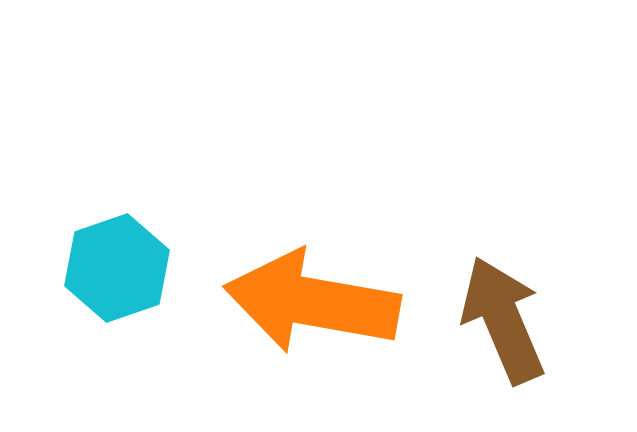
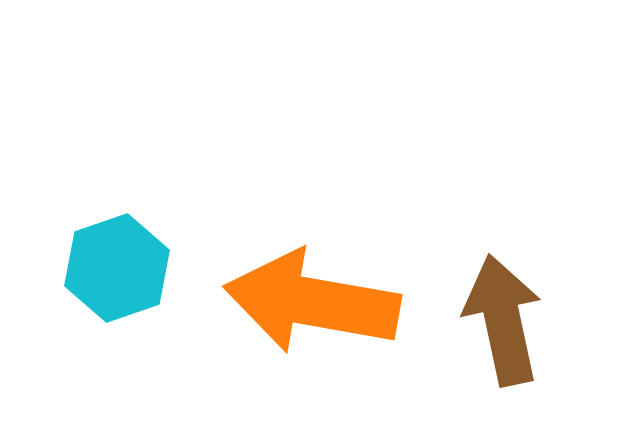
brown arrow: rotated 11 degrees clockwise
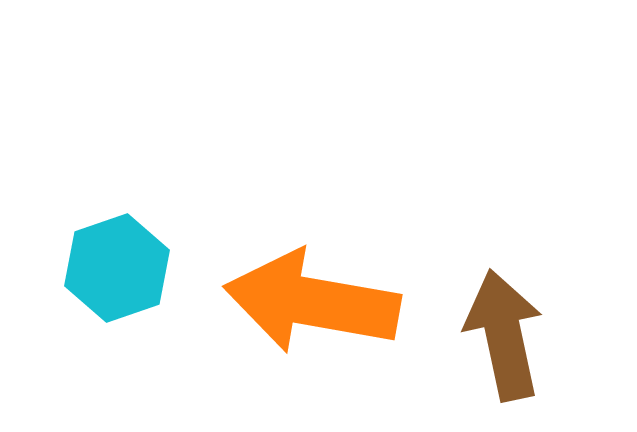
brown arrow: moved 1 px right, 15 px down
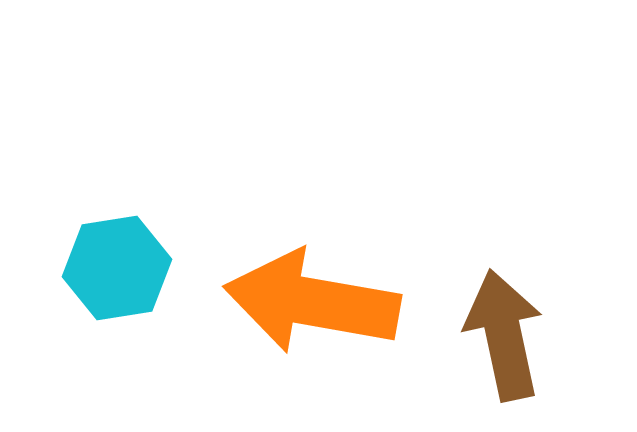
cyan hexagon: rotated 10 degrees clockwise
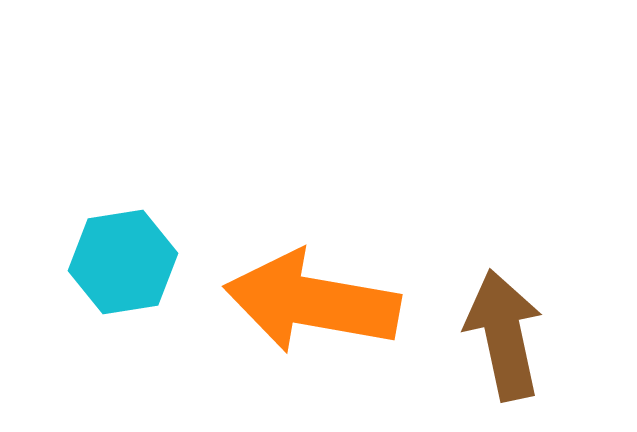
cyan hexagon: moved 6 px right, 6 px up
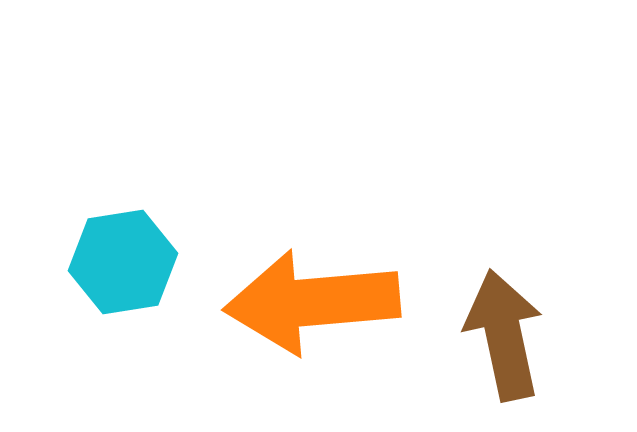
orange arrow: rotated 15 degrees counterclockwise
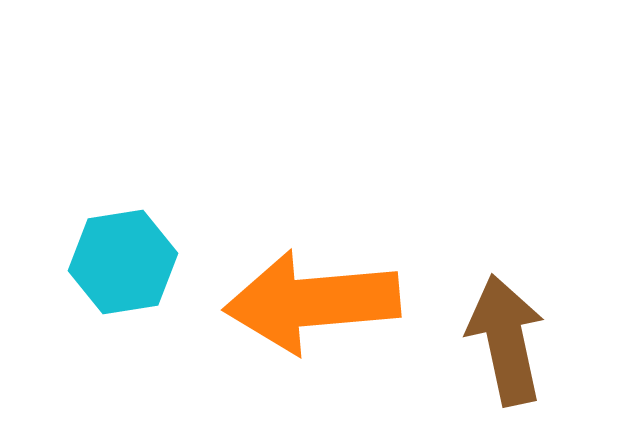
brown arrow: moved 2 px right, 5 px down
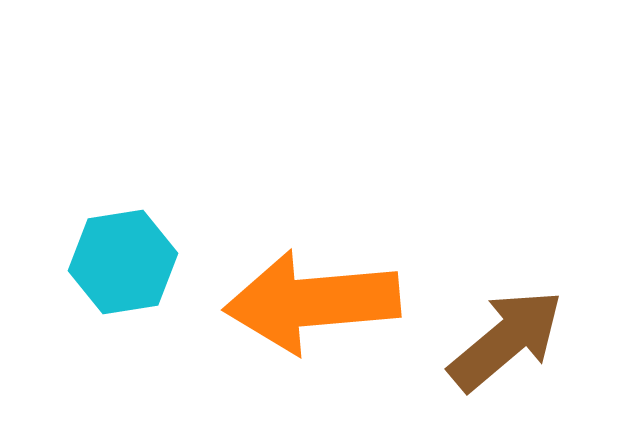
brown arrow: rotated 62 degrees clockwise
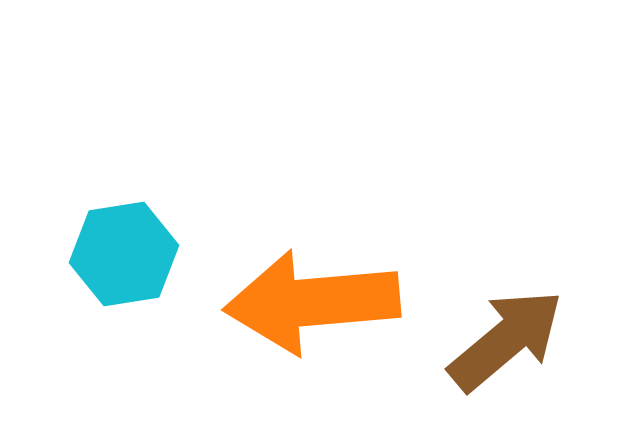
cyan hexagon: moved 1 px right, 8 px up
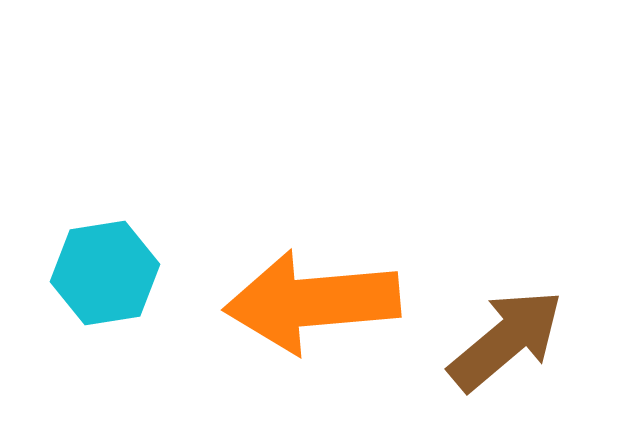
cyan hexagon: moved 19 px left, 19 px down
